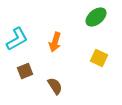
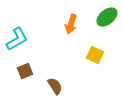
green ellipse: moved 11 px right
orange arrow: moved 16 px right, 18 px up
yellow square: moved 4 px left, 3 px up
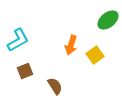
green ellipse: moved 1 px right, 3 px down
orange arrow: moved 21 px down
cyan L-shape: moved 1 px right, 1 px down
yellow square: rotated 30 degrees clockwise
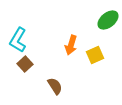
cyan L-shape: rotated 150 degrees clockwise
yellow square: rotated 12 degrees clockwise
brown square: moved 7 px up; rotated 21 degrees counterclockwise
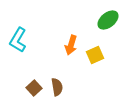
brown square: moved 9 px right, 24 px down
brown semicircle: moved 2 px right, 1 px down; rotated 24 degrees clockwise
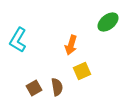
green ellipse: moved 2 px down
yellow square: moved 13 px left, 16 px down
brown square: rotated 14 degrees clockwise
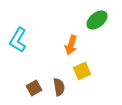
green ellipse: moved 11 px left, 2 px up
brown semicircle: moved 2 px right
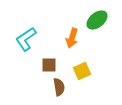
cyan L-shape: moved 8 px right, 1 px up; rotated 25 degrees clockwise
orange arrow: moved 1 px right, 7 px up
brown square: moved 15 px right, 23 px up; rotated 28 degrees clockwise
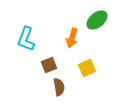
cyan L-shape: rotated 35 degrees counterclockwise
brown square: rotated 21 degrees counterclockwise
yellow square: moved 5 px right, 3 px up
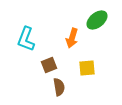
yellow square: rotated 18 degrees clockwise
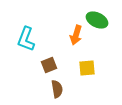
green ellipse: rotated 65 degrees clockwise
orange arrow: moved 4 px right, 3 px up
brown semicircle: moved 2 px left, 2 px down
